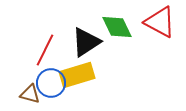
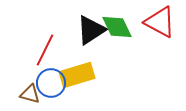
black triangle: moved 5 px right, 12 px up
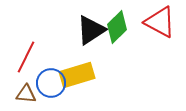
green diamond: rotated 72 degrees clockwise
red line: moved 19 px left, 7 px down
brown triangle: moved 4 px left; rotated 10 degrees counterclockwise
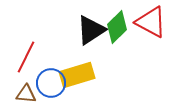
red triangle: moved 9 px left
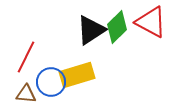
blue circle: moved 1 px up
